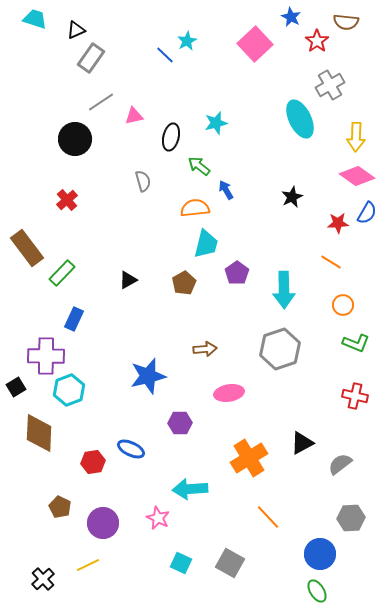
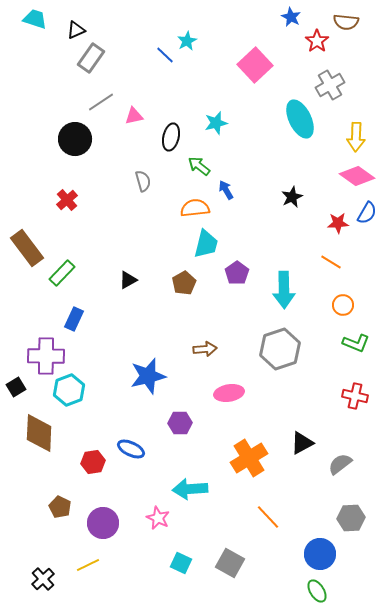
pink square at (255, 44): moved 21 px down
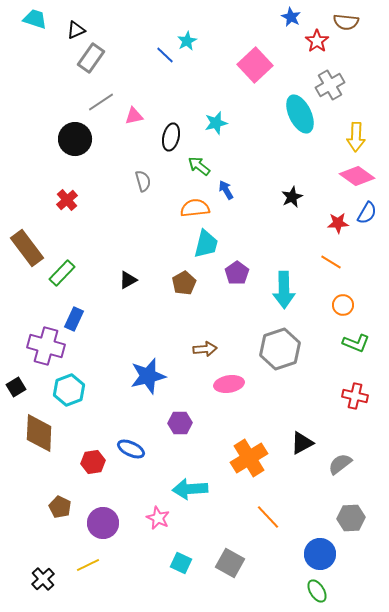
cyan ellipse at (300, 119): moved 5 px up
purple cross at (46, 356): moved 10 px up; rotated 15 degrees clockwise
pink ellipse at (229, 393): moved 9 px up
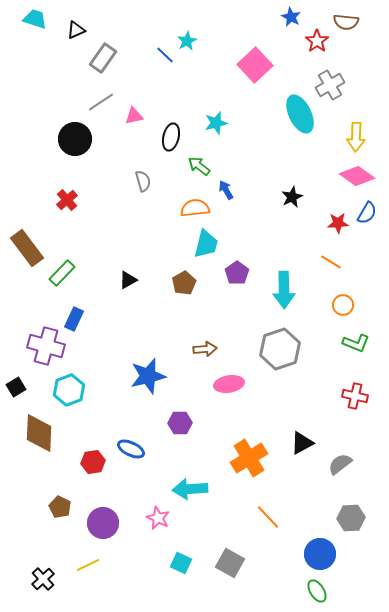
gray rectangle at (91, 58): moved 12 px right
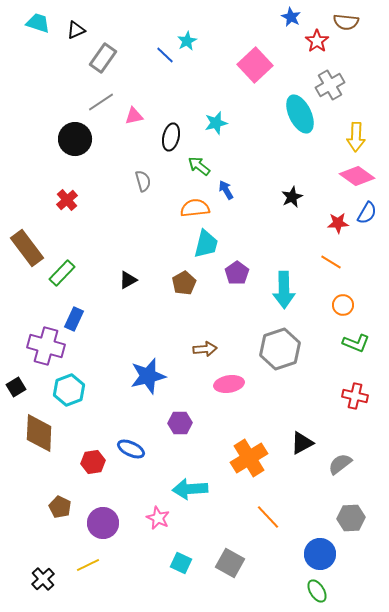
cyan trapezoid at (35, 19): moved 3 px right, 4 px down
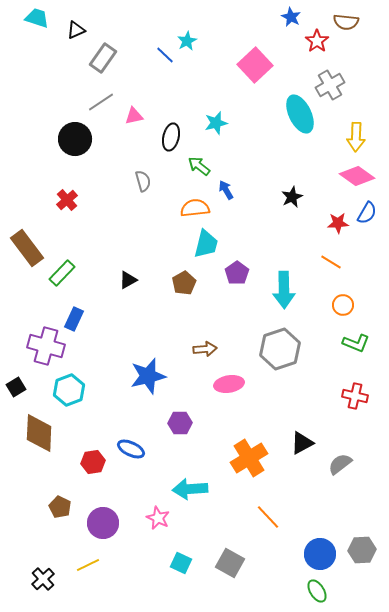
cyan trapezoid at (38, 23): moved 1 px left, 5 px up
gray hexagon at (351, 518): moved 11 px right, 32 px down
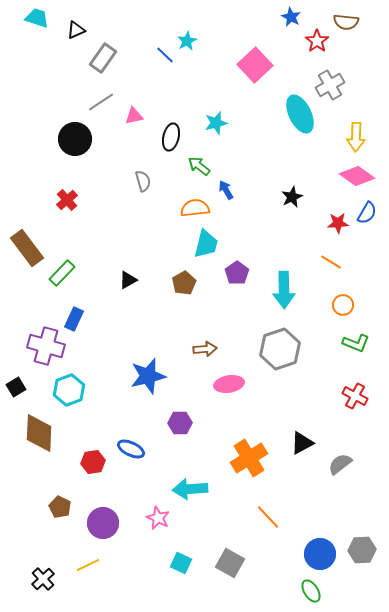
red cross at (355, 396): rotated 15 degrees clockwise
green ellipse at (317, 591): moved 6 px left
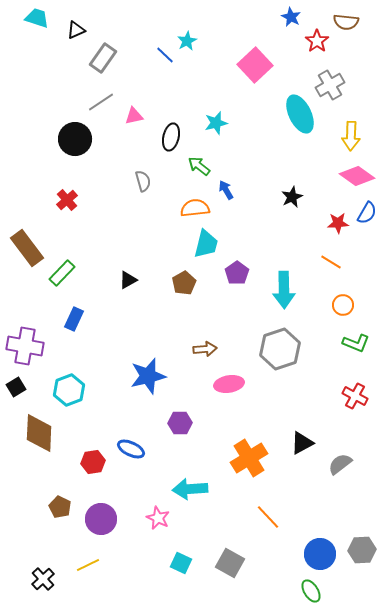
yellow arrow at (356, 137): moved 5 px left, 1 px up
purple cross at (46, 346): moved 21 px left; rotated 6 degrees counterclockwise
purple circle at (103, 523): moved 2 px left, 4 px up
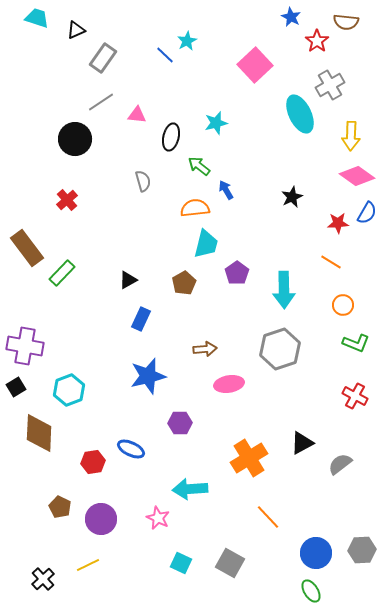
pink triangle at (134, 116): moved 3 px right, 1 px up; rotated 18 degrees clockwise
blue rectangle at (74, 319): moved 67 px right
blue circle at (320, 554): moved 4 px left, 1 px up
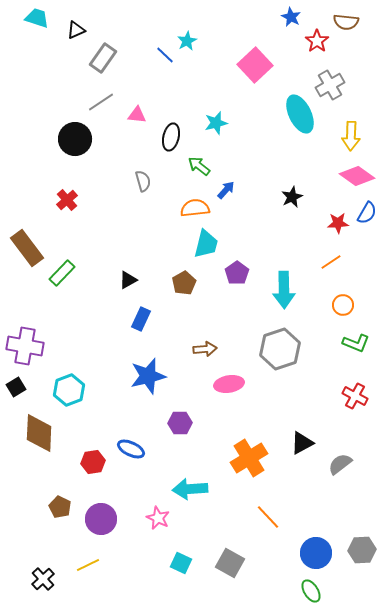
blue arrow at (226, 190): rotated 72 degrees clockwise
orange line at (331, 262): rotated 65 degrees counterclockwise
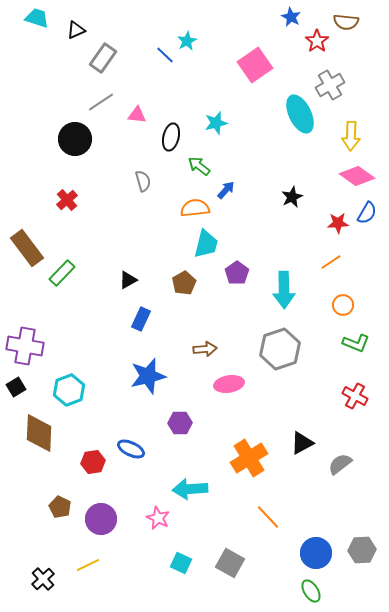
pink square at (255, 65): rotated 8 degrees clockwise
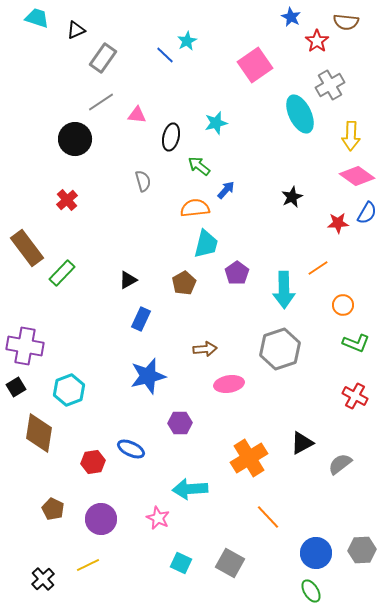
orange line at (331, 262): moved 13 px left, 6 px down
brown diamond at (39, 433): rotated 6 degrees clockwise
brown pentagon at (60, 507): moved 7 px left, 2 px down
